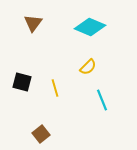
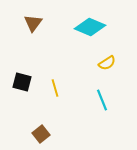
yellow semicircle: moved 19 px right, 4 px up; rotated 12 degrees clockwise
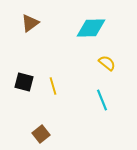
brown triangle: moved 3 px left; rotated 18 degrees clockwise
cyan diamond: moved 1 px right, 1 px down; rotated 24 degrees counterclockwise
yellow semicircle: rotated 108 degrees counterclockwise
black square: moved 2 px right
yellow line: moved 2 px left, 2 px up
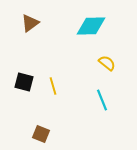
cyan diamond: moved 2 px up
brown square: rotated 30 degrees counterclockwise
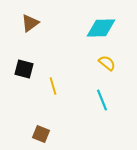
cyan diamond: moved 10 px right, 2 px down
black square: moved 13 px up
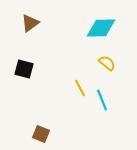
yellow line: moved 27 px right, 2 px down; rotated 12 degrees counterclockwise
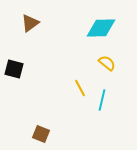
black square: moved 10 px left
cyan line: rotated 35 degrees clockwise
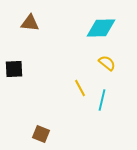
brown triangle: rotated 42 degrees clockwise
black square: rotated 18 degrees counterclockwise
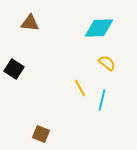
cyan diamond: moved 2 px left
black square: rotated 36 degrees clockwise
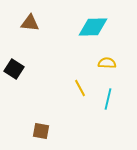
cyan diamond: moved 6 px left, 1 px up
yellow semicircle: rotated 36 degrees counterclockwise
cyan line: moved 6 px right, 1 px up
brown square: moved 3 px up; rotated 12 degrees counterclockwise
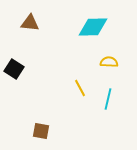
yellow semicircle: moved 2 px right, 1 px up
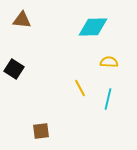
brown triangle: moved 8 px left, 3 px up
brown square: rotated 18 degrees counterclockwise
